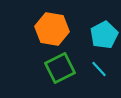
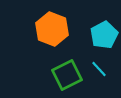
orange hexagon: rotated 12 degrees clockwise
green square: moved 7 px right, 7 px down
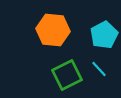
orange hexagon: moved 1 px right, 1 px down; rotated 16 degrees counterclockwise
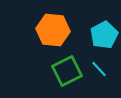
green square: moved 4 px up
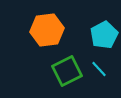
orange hexagon: moved 6 px left; rotated 12 degrees counterclockwise
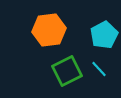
orange hexagon: moved 2 px right
